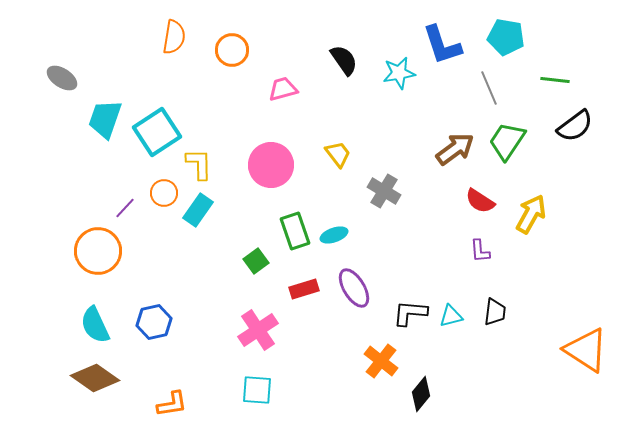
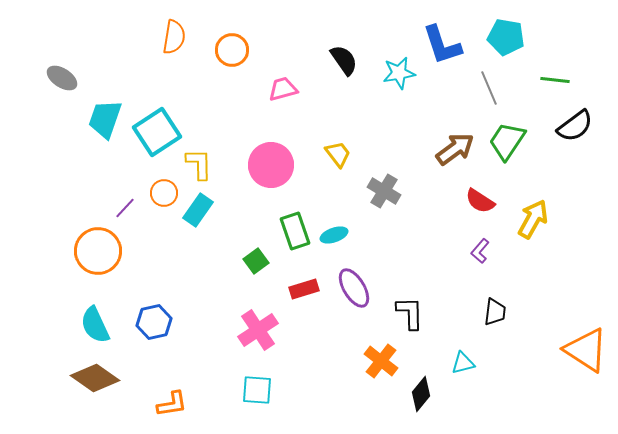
yellow arrow at (531, 214): moved 2 px right, 5 px down
purple L-shape at (480, 251): rotated 45 degrees clockwise
black L-shape at (410, 313): rotated 84 degrees clockwise
cyan triangle at (451, 316): moved 12 px right, 47 px down
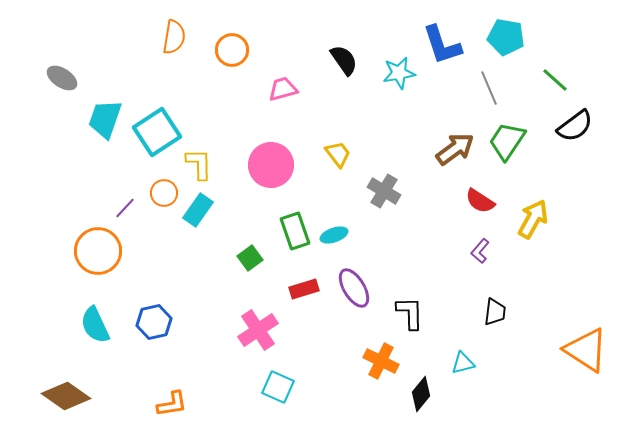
green line at (555, 80): rotated 36 degrees clockwise
green square at (256, 261): moved 6 px left, 3 px up
orange cross at (381, 361): rotated 12 degrees counterclockwise
brown diamond at (95, 378): moved 29 px left, 18 px down
cyan square at (257, 390): moved 21 px right, 3 px up; rotated 20 degrees clockwise
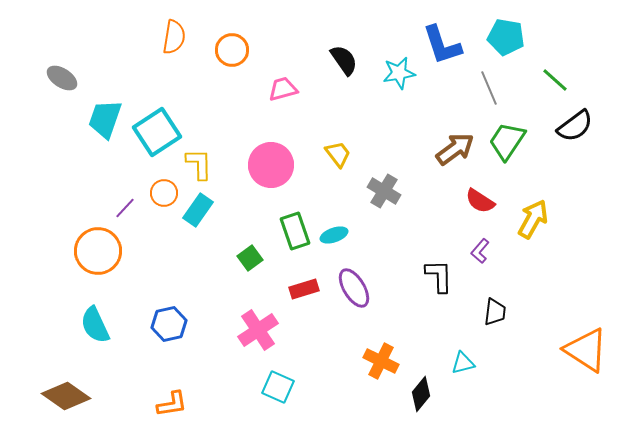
black L-shape at (410, 313): moved 29 px right, 37 px up
blue hexagon at (154, 322): moved 15 px right, 2 px down
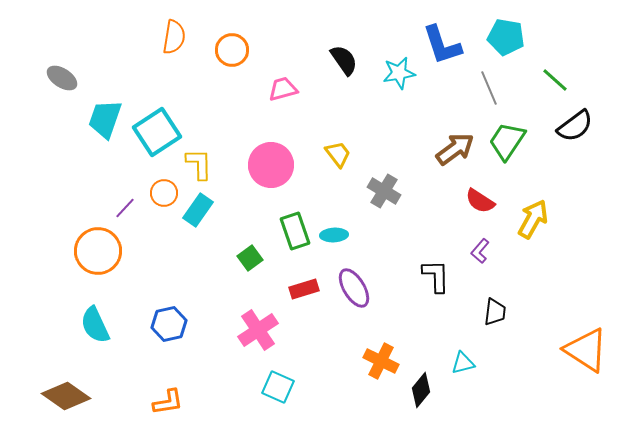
cyan ellipse at (334, 235): rotated 16 degrees clockwise
black L-shape at (439, 276): moved 3 px left
black diamond at (421, 394): moved 4 px up
orange L-shape at (172, 404): moved 4 px left, 2 px up
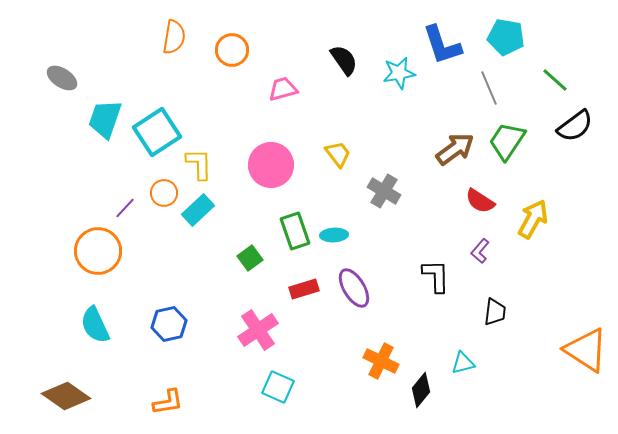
cyan rectangle at (198, 210): rotated 12 degrees clockwise
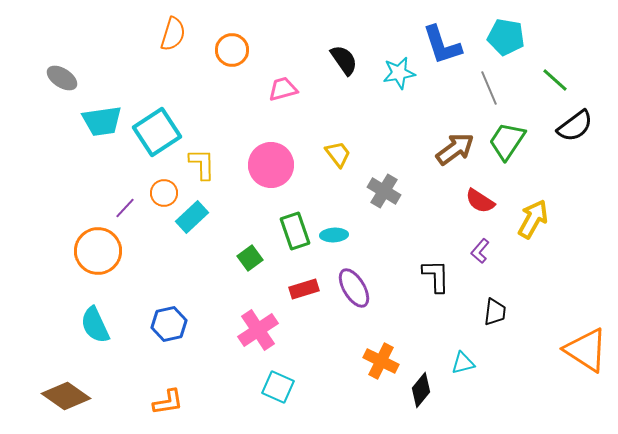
orange semicircle at (174, 37): moved 1 px left, 3 px up; rotated 8 degrees clockwise
cyan trapezoid at (105, 119): moved 3 px left, 2 px down; rotated 117 degrees counterclockwise
yellow L-shape at (199, 164): moved 3 px right
cyan rectangle at (198, 210): moved 6 px left, 7 px down
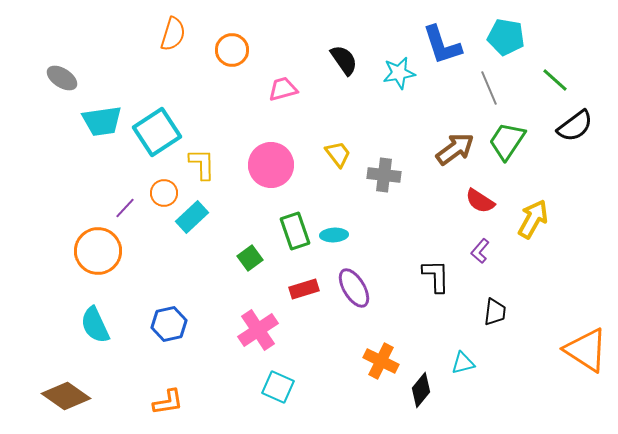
gray cross at (384, 191): moved 16 px up; rotated 24 degrees counterclockwise
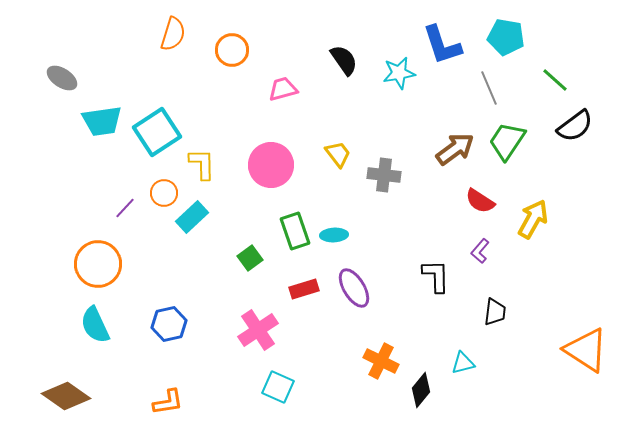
orange circle at (98, 251): moved 13 px down
